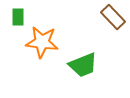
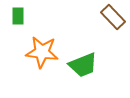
green rectangle: moved 1 px up
orange star: moved 10 px down
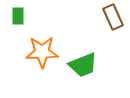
brown rectangle: rotated 20 degrees clockwise
orange star: rotated 8 degrees counterclockwise
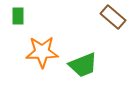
brown rectangle: rotated 25 degrees counterclockwise
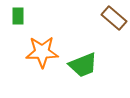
brown rectangle: moved 1 px right, 1 px down
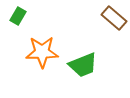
green rectangle: rotated 30 degrees clockwise
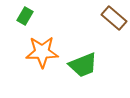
green rectangle: moved 7 px right
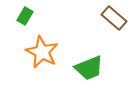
orange star: rotated 28 degrees clockwise
green trapezoid: moved 6 px right, 3 px down
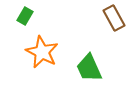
brown rectangle: rotated 20 degrees clockwise
green trapezoid: rotated 88 degrees clockwise
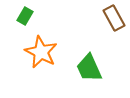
orange star: moved 1 px left
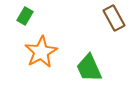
orange star: rotated 16 degrees clockwise
